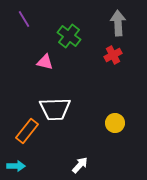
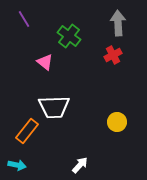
pink triangle: rotated 24 degrees clockwise
white trapezoid: moved 1 px left, 2 px up
yellow circle: moved 2 px right, 1 px up
cyan arrow: moved 1 px right, 1 px up; rotated 12 degrees clockwise
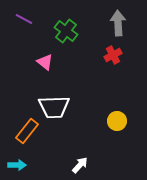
purple line: rotated 30 degrees counterclockwise
green cross: moved 3 px left, 5 px up
yellow circle: moved 1 px up
cyan arrow: rotated 12 degrees counterclockwise
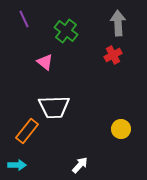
purple line: rotated 36 degrees clockwise
yellow circle: moved 4 px right, 8 px down
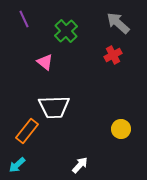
gray arrow: rotated 45 degrees counterclockwise
green cross: rotated 10 degrees clockwise
cyan arrow: rotated 138 degrees clockwise
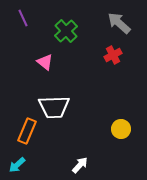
purple line: moved 1 px left, 1 px up
gray arrow: moved 1 px right
orange rectangle: rotated 15 degrees counterclockwise
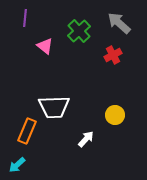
purple line: moved 2 px right; rotated 30 degrees clockwise
green cross: moved 13 px right
pink triangle: moved 16 px up
yellow circle: moved 6 px left, 14 px up
white arrow: moved 6 px right, 26 px up
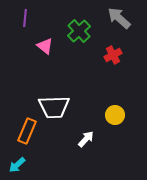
gray arrow: moved 5 px up
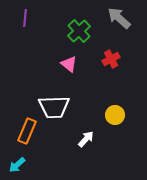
pink triangle: moved 24 px right, 18 px down
red cross: moved 2 px left, 4 px down
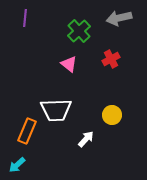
gray arrow: rotated 55 degrees counterclockwise
white trapezoid: moved 2 px right, 3 px down
yellow circle: moved 3 px left
